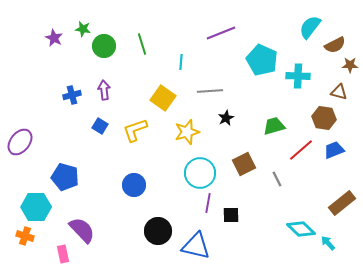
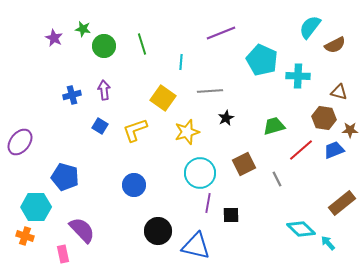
brown star at (350, 65): moved 65 px down
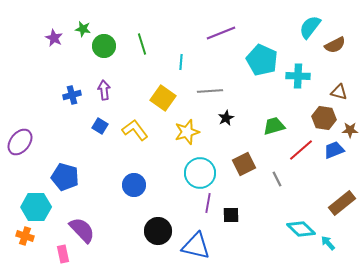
yellow L-shape at (135, 130): rotated 72 degrees clockwise
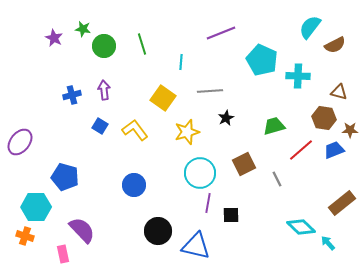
cyan diamond at (301, 229): moved 2 px up
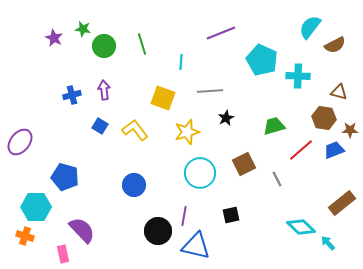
yellow square at (163, 98): rotated 15 degrees counterclockwise
purple line at (208, 203): moved 24 px left, 13 px down
black square at (231, 215): rotated 12 degrees counterclockwise
